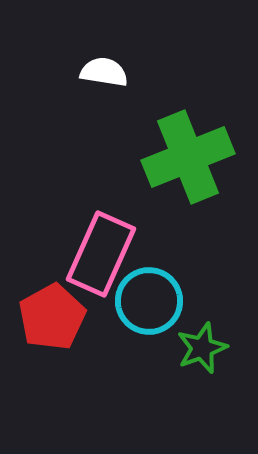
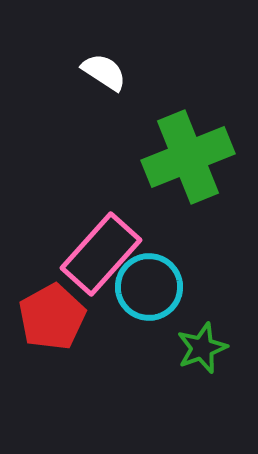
white semicircle: rotated 24 degrees clockwise
pink rectangle: rotated 18 degrees clockwise
cyan circle: moved 14 px up
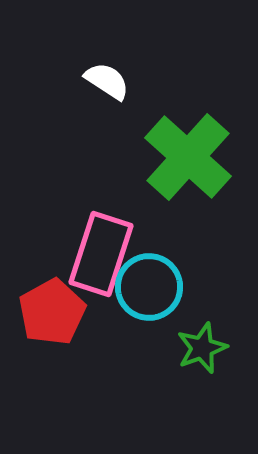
white semicircle: moved 3 px right, 9 px down
green cross: rotated 26 degrees counterclockwise
pink rectangle: rotated 24 degrees counterclockwise
red pentagon: moved 5 px up
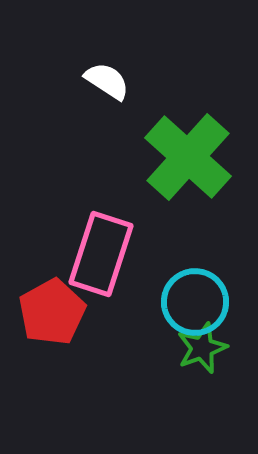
cyan circle: moved 46 px right, 15 px down
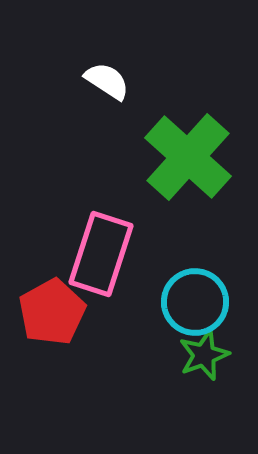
green star: moved 2 px right, 7 px down
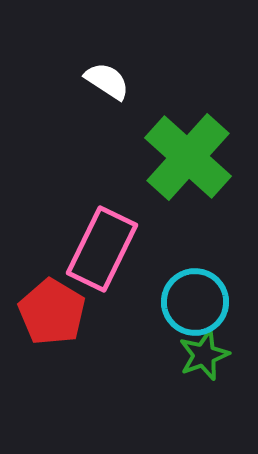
pink rectangle: moved 1 px right, 5 px up; rotated 8 degrees clockwise
red pentagon: rotated 12 degrees counterclockwise
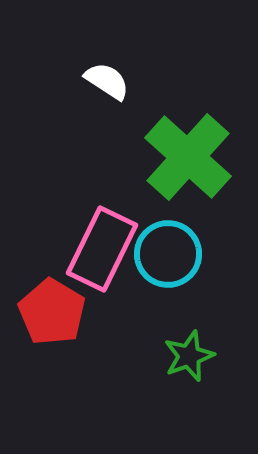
cyan circle: moved 27 px left, 48 px up
green star: moved 15 px left, 1 px down
